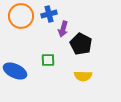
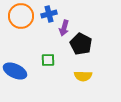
purple arrow: moved 1 px right, 1 px up
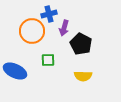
orange circle: moved 11 px right, 15 px down
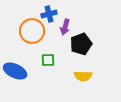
purple arrow: moved 1 px right, 1 px up
black pentagon: rotated 25 degrees clockwise
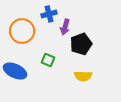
orange circle: moved 10 px left
green square: rotated 24 degrees clockwise
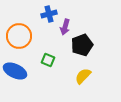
orange circle: moved 3 px left, 5 px down
black pentagon: moved 1 px right, 1 px down
yellow semicircle: rotated 132 degrees clockwise
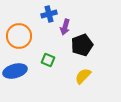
blue ellipse: rotated 40 degrees counterclockwise
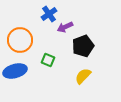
blue cross: rotated 21 degrees counterclockwise
purple arrow: rotated 49 degrees clockwise
orange circle: moved 1 px right, 4 px down
black pentagon: moved 1 px right, 1 px down
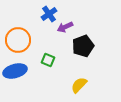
orange circle: moved 2 px left
yellow semicircle: moved 4 px left, 9 px down
